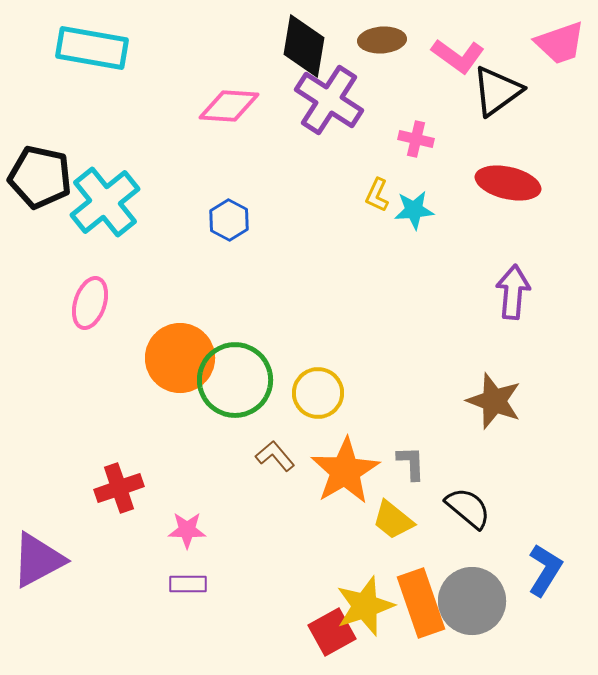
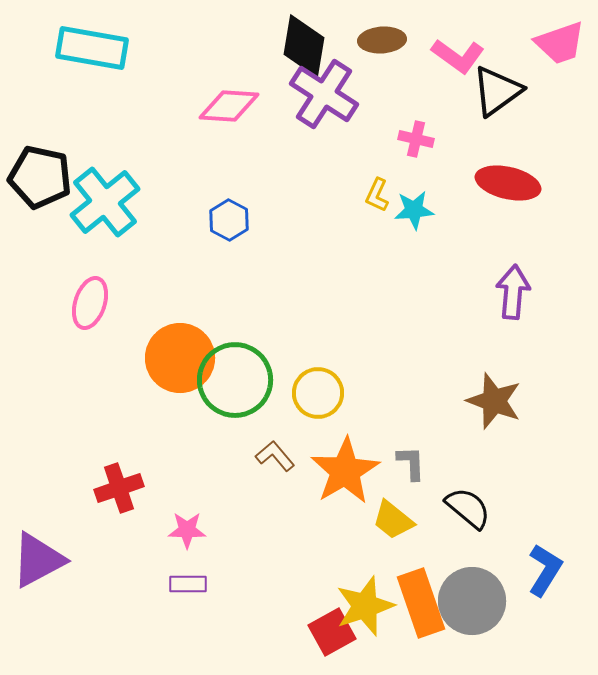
purple cross: moved 5 px left, 6 px up
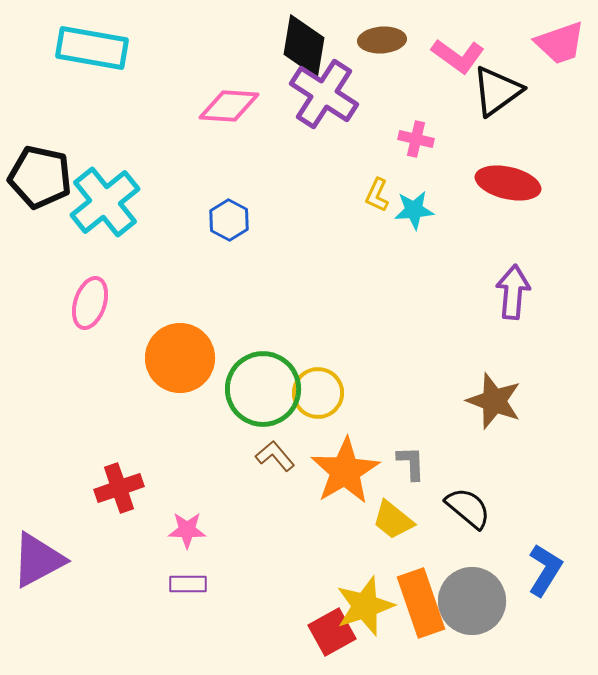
green circle: moved 28 px right, 9 px down
